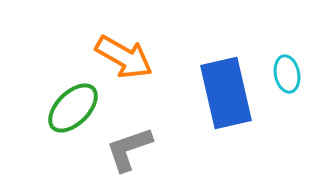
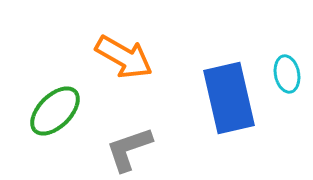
blue rectangle: moved 3 px right, 5 px down
green ellipse: moved 18 px left, 3 px down
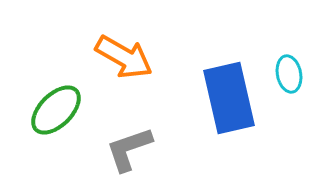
cyan ellipse: moved 2 px right
green ellipse: moved 1 px right, 1 px up
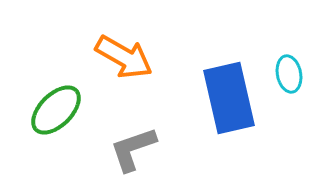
gray L-shape: moved 4 px right
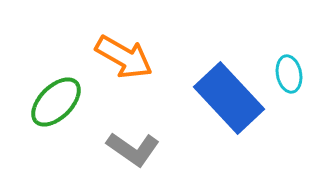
blue rectangle: rotated 30 degrees counterclockwise
green ellipse: moved 8 px up
gray L-shape: rotated 126 degrees counterclockwise
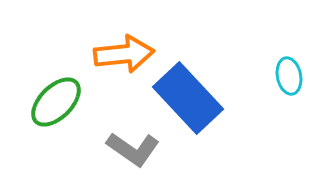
orange arrow: moved 3 px up; rotated 36 degrees counterclockwise
cyan ellipse: moved 2 px down
blue rectangle: moved 41 px left
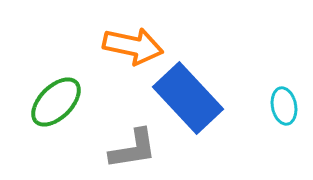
orange arrow: moved 9 px right, 8 px up; rotated 18 degrees clockwise
cyan ellipse: moved 5 px left, 30 px down
gray L-shape: rotated 44 degrees counterclockwise
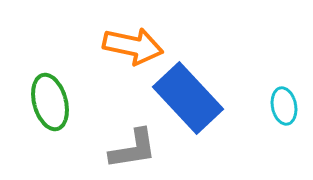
green ellipse: moved 6 px left; rotated 60 degrees counterclockwise
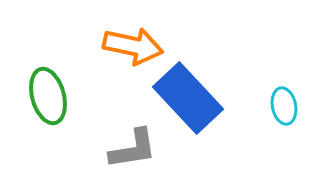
green ellipse: moved 2 px left, 6 px up
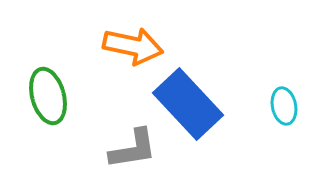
blue rectangle: moved 6 px down
